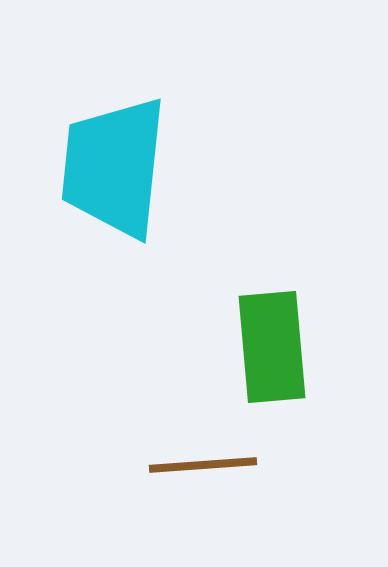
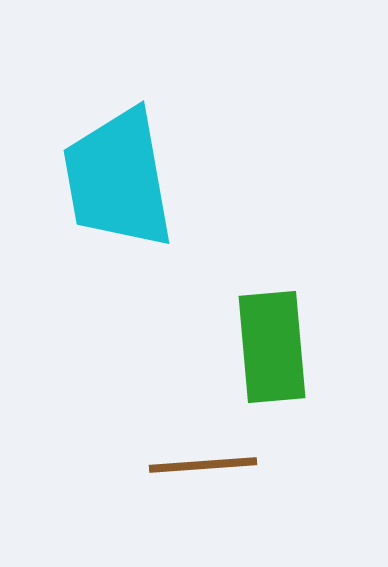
cyan trapezoid: moved 4 px right, 12 px down; rotated 16 degrees counterclockwise
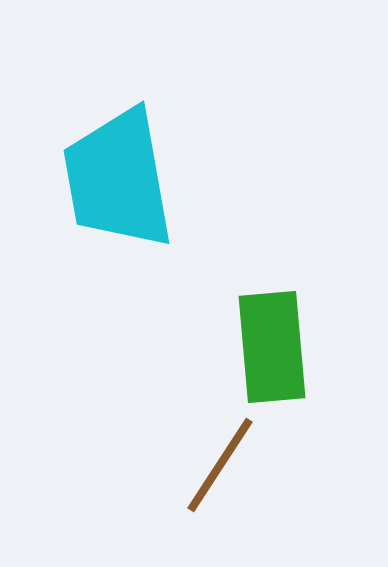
brown line: moved 17 px right; rotated 53 degrees counterclockwise
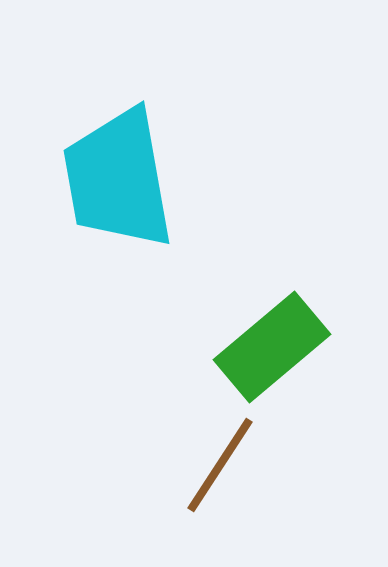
green rectangle: rotated 55 degrees clockwise
